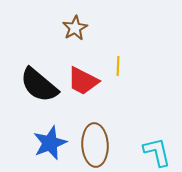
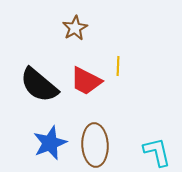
red trapezoid: moved 3 px right
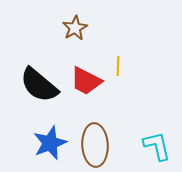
cyan L-shape: moved 6 px up
